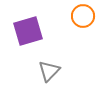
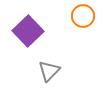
purple square: rotated 28 degrees counterclockwise
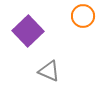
gray triangle: rotated 50 degrees counterclockwise
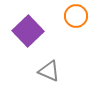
orange circle: moved 7 px left
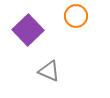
purple square: moved 1 px up
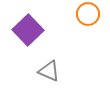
orange circle: moved 12 px right, 2 px up
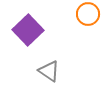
gray triangle: rotated 10 degrees clockwise
